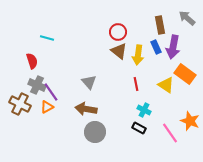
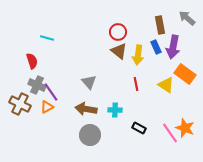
cyan cross: moved 29 px left; rotated 24 degrees counterclockwise
orange star: moved 5 px left, 7 px down
gray circle: moved 5 px left, 3 px down
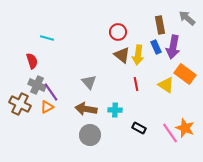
brown triangle: moved 3 px right, 4 px down
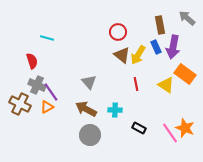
yellow arrow: rotated 24 degrees clockwise
brown arrow: rotated 20 degrees clockwise
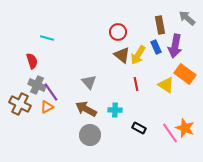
purple arrow: moved 2 px right, 1 px up
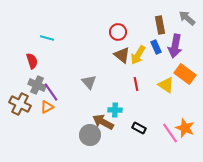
brown arrow: moved 17 px right, 13 px down
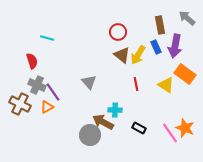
purple line: moved 2 px right
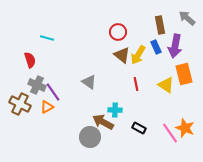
red semicircle: moved 2 px left, 1 px up
orange rectangle: moved 1 px left; rotated 40 degrees clockwise
gray triangle: rotated 14 degrees counterclockwise
gray circle: moved 2 px down
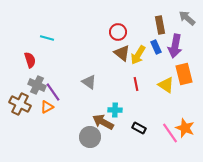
brown triangle: moved 2 px up
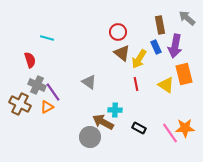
yellow arrow: moved 1 px right, 4 px down
orange star: rotated 24 degrees counterclockwise
